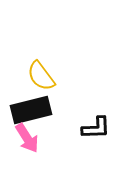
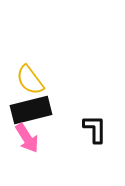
yellow semicircle: moved 11 px left, 4 px down
black L-shape: moved 1 px left, 1 px down; rotated 88 degrees counterclockwise
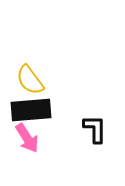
black rectangle: rotated 9 degrees clockwise
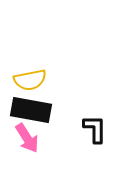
yellow semicircle: rotated 64 degrees counterclockwise
black rectangle: rotated 15 degrees clockwise
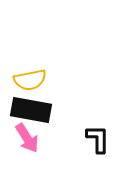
black L-shape: moved 3 px right, 10 px down
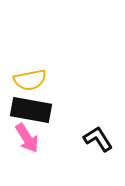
black L-shape: rotated 32 degrees counterclockwise
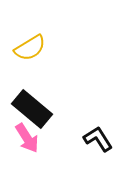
yellow semicircle: moved 32 px up; rotated 20 degrees counterclockwise
black rectangle: moved 1 px right, 1 px up; rotated 30 degrees clockwise
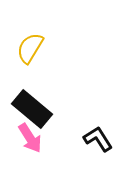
yellow semicircle: rotated 152 degrees clockwise
pink arrow: moved 3 px right
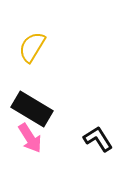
yellow semicircle: moved 2 px right, 1 px up
black rectangle: rotated 9 degrees counterclockwise
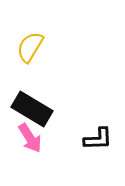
yellow semicircle: moved 2 px left
black L-shape: rotated 120 degrees clockwise
